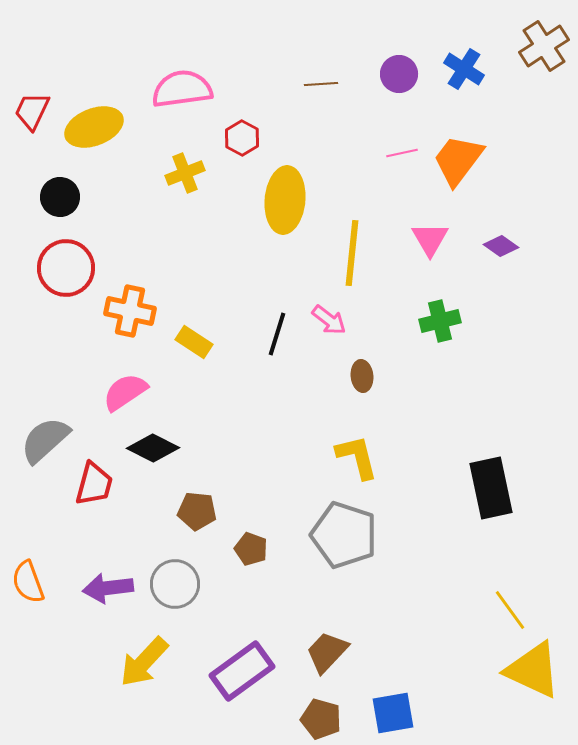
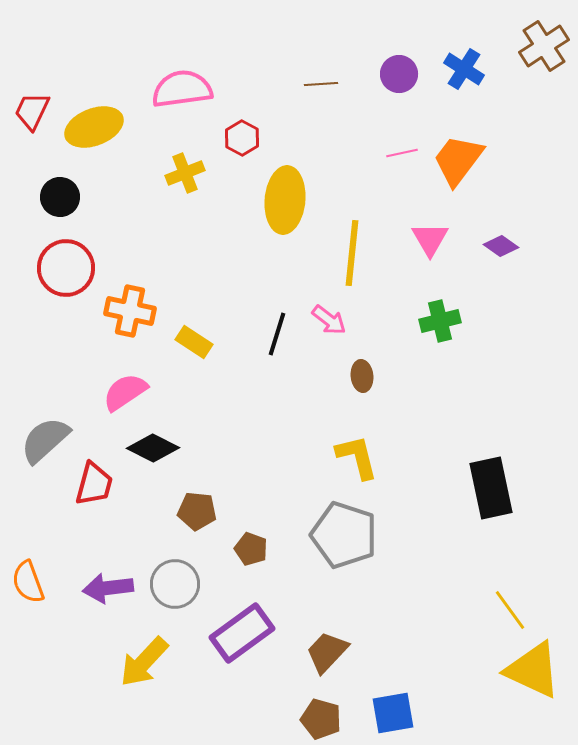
purple rectangle at (242, 671): moved 38 px up
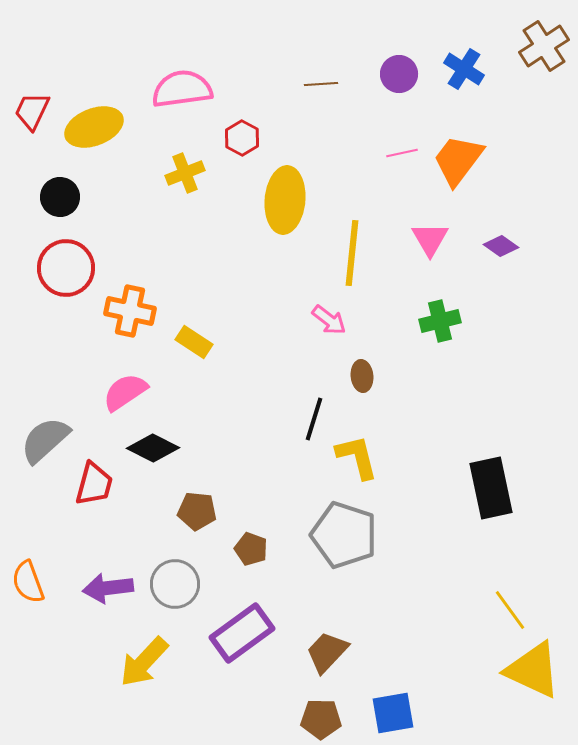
black line at (277, 334): moved 37 px right, 85 px down
brown pentagon at (321, 719): rotated 15 degrees counterclockwise
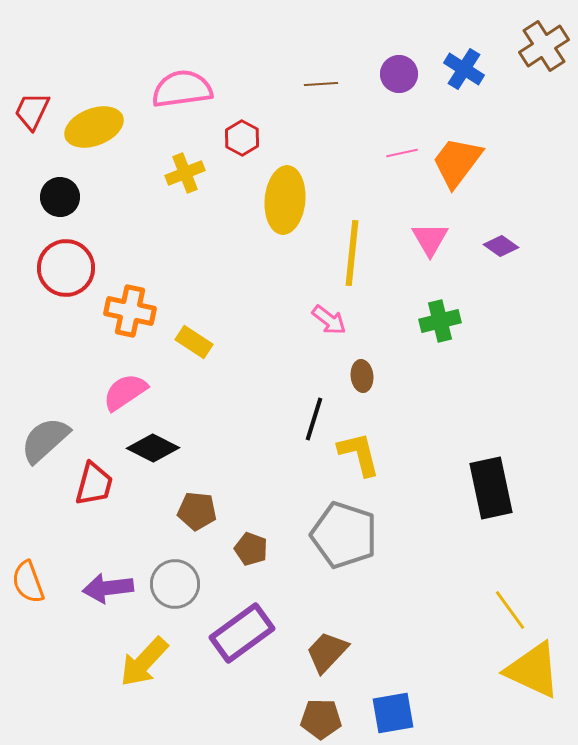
orange trapezoid at (458, 160): moved 1 px left, 2 px down
yellow L-shape at (357, 457): moved 2 px right, 3 px up
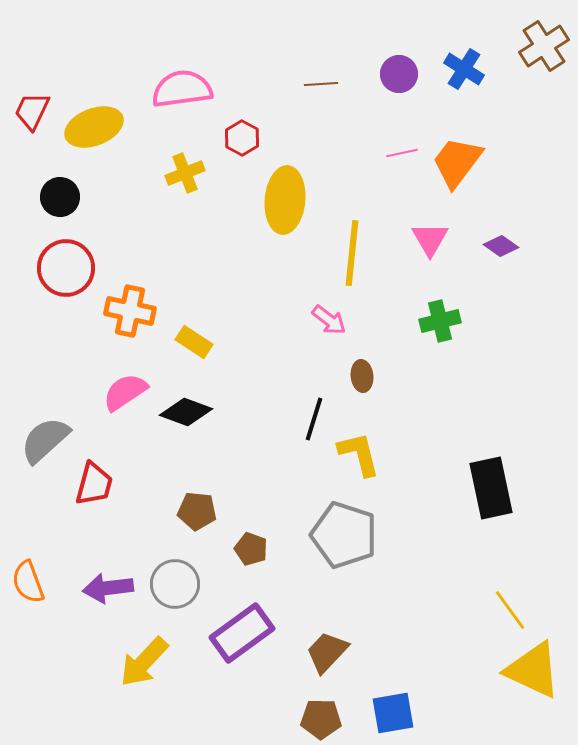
black diamond at (153, 448): moved 33 px right, 36 px up; rotated 6 degrees counterclockwise
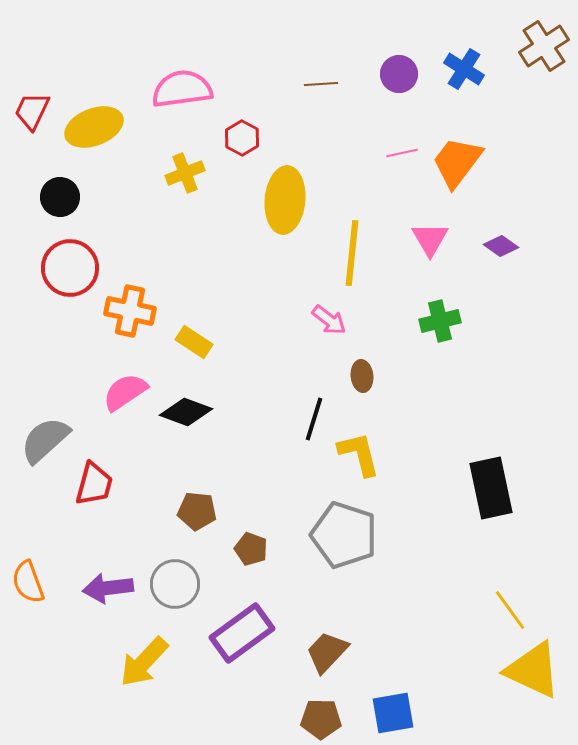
red circle at (66, 268): moved 4 px right
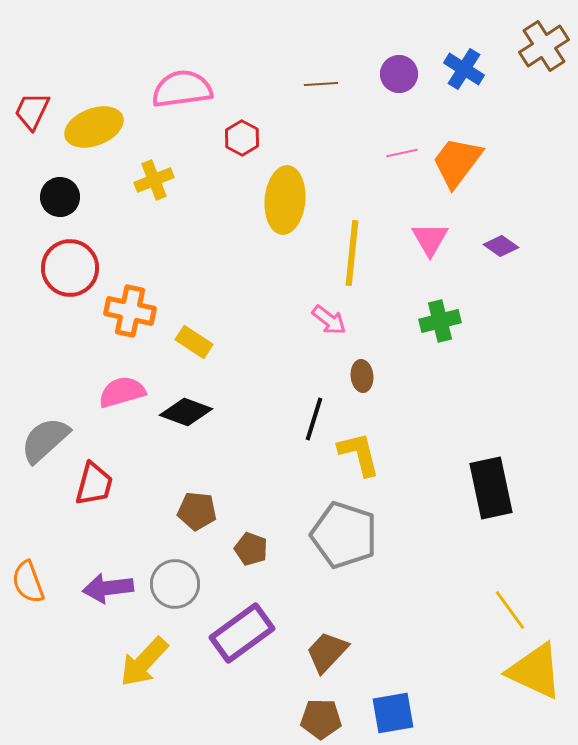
yellow cross at (185, 173): moved 31 px left, 7 px down
pink semicircle at (125, 392): moved 3 px left; rotated 18 degrees clockwise
yellow triangle at (533, 670): moved 2 px right, 1 px down
